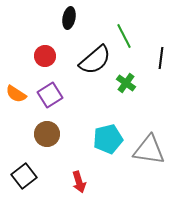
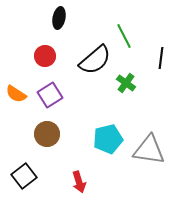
black ellipse: moved 10 px left
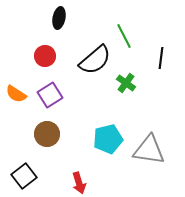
red arrow: moved 1 px down
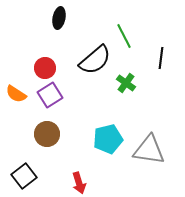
red circle: moved 12 px down
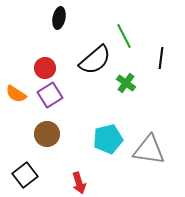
black square: moved 1 px right, 1 px up
